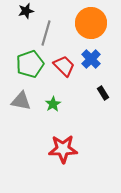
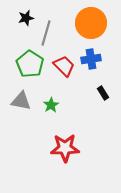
black star: moved 7 px down
blue cross: rotated 36 degrees clockwise
green pentagon: rotated 20 degrees counterclockwise
green star: moved 2 px left, 1 px down
red star: moved 2 px right, 1 px up
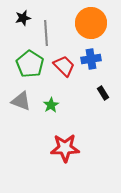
black star: moved 3 px left
gray line: rotated 20 degrees counterclockwise
gray triangle: rotated 10 degrees clockwise
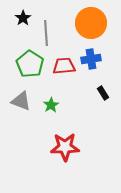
black star: rotated 21 degrees counterclockwise
red trapezoid: rotated 50 degrees counterclockwise
red star: moved 1 px up
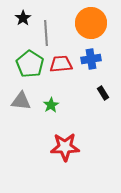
red trapezoid: moved 3 px left, 2 px up
gray triangle: rotated 15 degrees counterclockwise
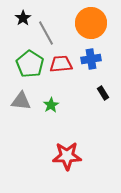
gray line: rotated 25 degrees counterclockwise
red star: moved 2 px right, 9 px down
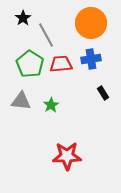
gray line: moved 2 px down
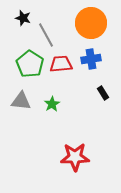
black star: rotated 21 degrees counterclockwise
green star: moved 1 px right, 1 px up
red star: moved 8 px right, 1 px down
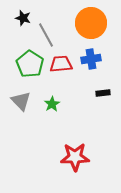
black rectangle: rotated 64 degrees counterclockwise
gray triangle: rotated 40 degrees clockwise
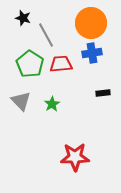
blue cross: moved 1 px right, 6 px up
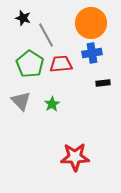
black rectangle: moved 10 px up
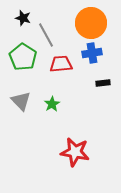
green pentagon: moved 7 px left, 7 px up
red star: moved 5 px up; rotated 12 degrees clockwise
